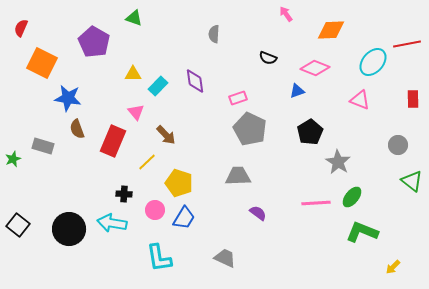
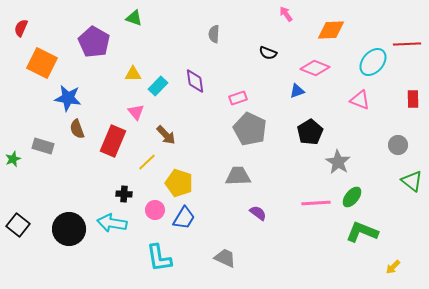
red line at (407, 44): rotated 8 degrees clockwise
black semicircle at (268, 58): moved 5 px up
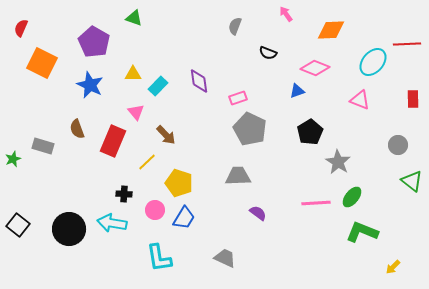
gray semicircle at (214, 34): moved 21 px right, 8 px up; rotated 18 degrees clockwise
purple diamond at (195, 81): moved 4 px right
blue star at (68, 98): moved 22 px right, 13 px up; rotated 16 degrees clockwise
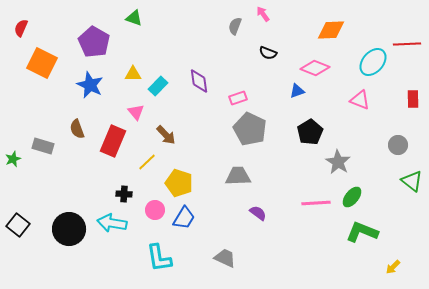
pink arrow at (286, 14): moved 23 px left
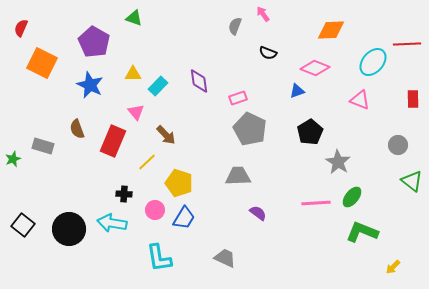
black square at (18, 225): moved 5 px right
